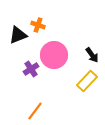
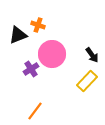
pink circle: moved 2 px left, 1 px up
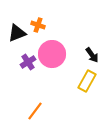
black triangle: moved 1 px left, 2 px up
purple cross: moved 3 px left, 7 px up
yellow rectangle: rotated 15 degrees counterclockwise
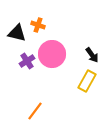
black triangle: rotated 36 degrees clockwise
purple cross: moved 1 px left, 1 px up
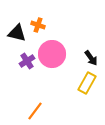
black arrow: moved 1 px left, 3 px down
yellow rectangle: moved 2 px down
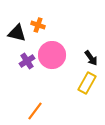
pink circle: moved 1 px down
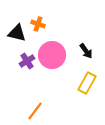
orange cross: moved 1 px up
black arrow: moved 5 px left, 7 px up
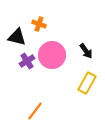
orange cross: moved 1 px right
black triangle: moved 4 px down
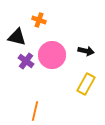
orange cross: moved 4 px up
black arrow: rotated 42 degrees counterclockwise
purple cross: moved 1 px left; rotated 21 degrees counterclockwise
yellow rectangle: moved 1 px left, 1 px down
orange line: rotated 24 degrees counterclockwise
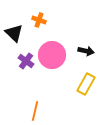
black triangle: moved 3 px left, 4 px up; rotated 30 degrees clockwise
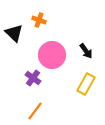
black arrow: rotated 42 degrees clockwise
purple cross: moved 7 px right, 17 px down
orange line: rotated 24 degrees clockwise
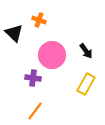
purple cross: rotated 28 degrees counterclockwise
